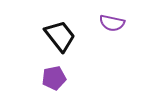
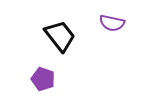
purple pentagon: moved 11 px left, 1 px down; rotated 30 degrees clockwise
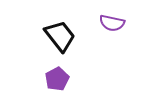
purple pentagon: moved 14 px right; rotated 25 degrees clockwise
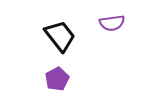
purple semicircle: rotated 20 degrees counterclockwise
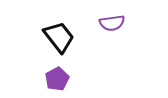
black trapezoid: moved 1 px left, 1 px down
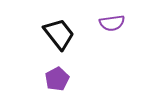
black trapezoid: moved 3 px up
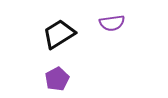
black trapezoid: rotated 84 degrees counterclockwise
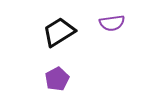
black trapezoid: moved 2 px up
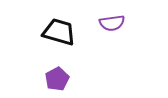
black trapezoid: rotated 48 degrees clockwise
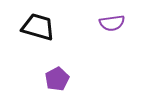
black trapezoid: moved 21 px left, 5 px up
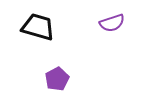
purple semicircle: rotated 10 degrees counterclockwise
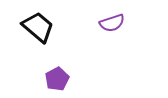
black trapezoid: rotated 24 degrees clockwise
